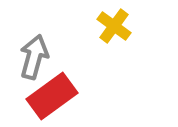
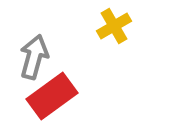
yellow cross: rotated 24 degrees clockwise
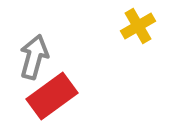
yellow cross: moved 24 px right
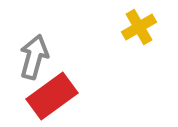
yellow cross: moved 1 px right, 1 px down
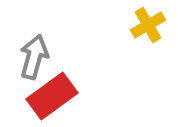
yellow cross: moved 9 px right, 2 px up
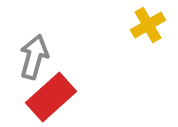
red rectangle: moved 1 px left, 1 px down; rotated 6 degrees counterclockwise
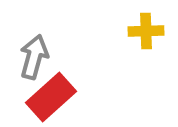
yellow cross: moved 2 px left, 6 px down; rotated 28 degrees clockwise
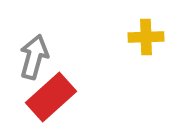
yellow cross: moved 6 px down
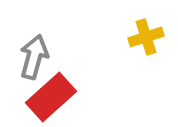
yellow cross: rotated 16 degrees counterclockwise
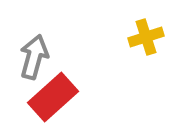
red rectangle: moved 2 px right
